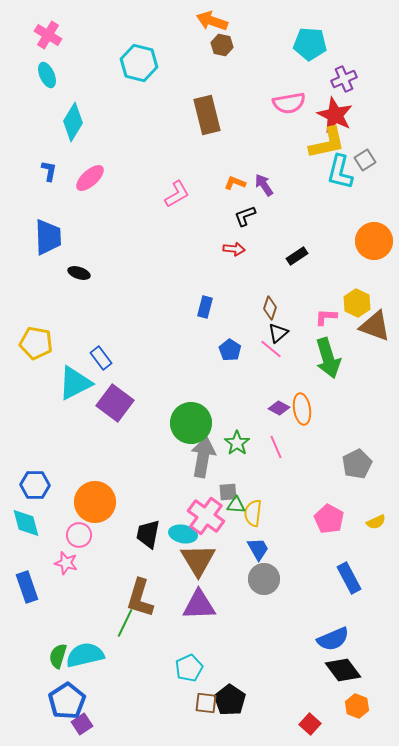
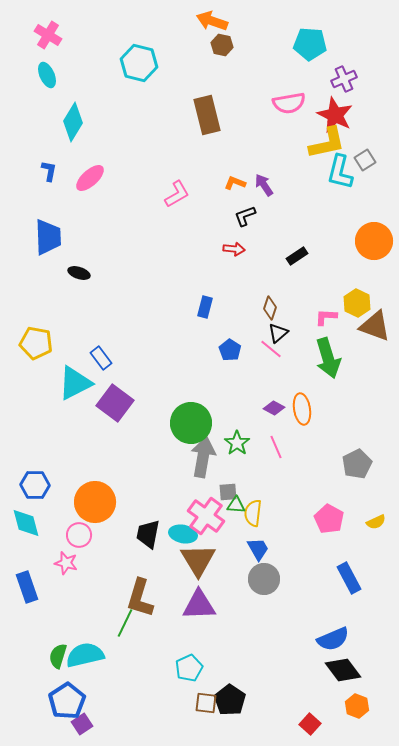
purple diamond at (279, 408): moved 5 px left
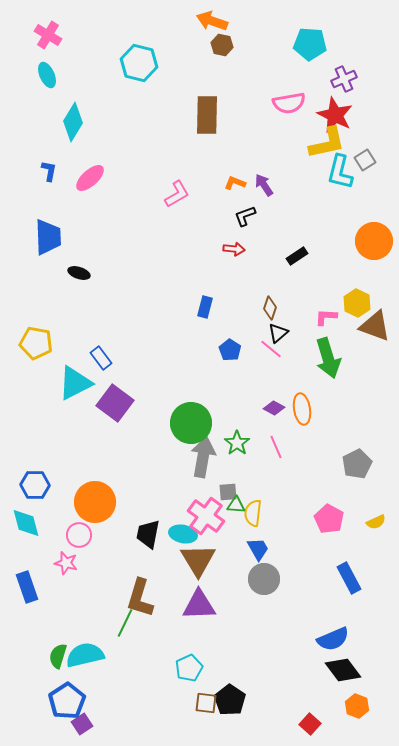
brown rectangle at (207, 115): rotated 15 degrees clockwise
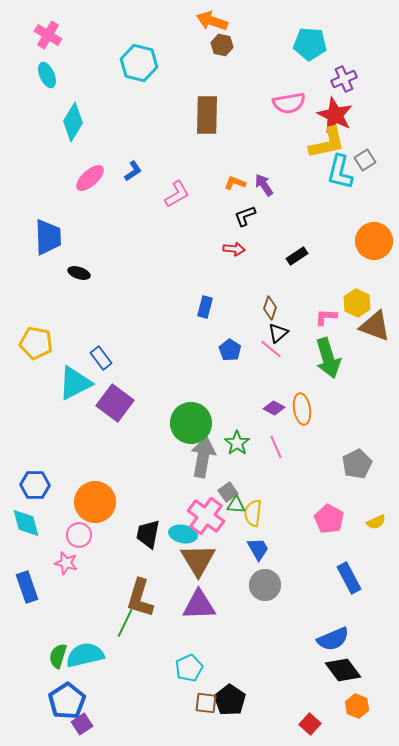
blue L-shape at (49, 171): moved 84 px right; rotated 45 degrees clockwise
gray square at (228, 492): rotated 30 degrees counterclockwise
gray circle at (264, 579): moved 1 px right, 6 px down
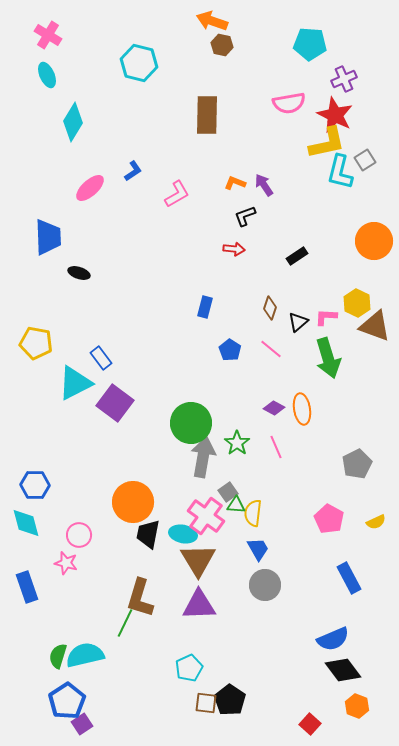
pink ellipse at (90, 178): moved 10 px down
black triangle at (278, 333): moved 20 px right, 11 px up
orange circle at (95, 502): moved 38 px right
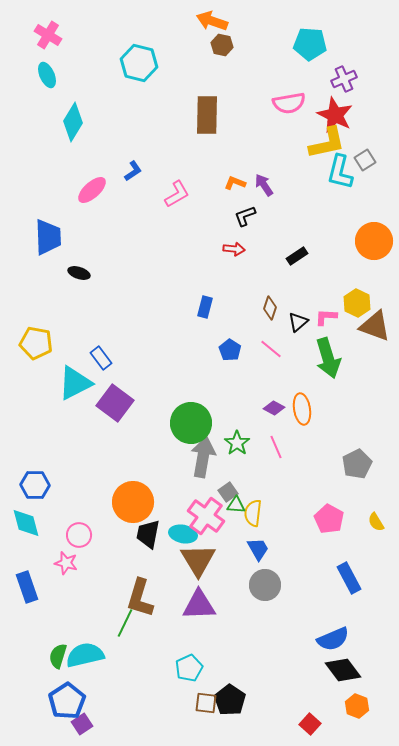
pink ellipse at (90, 188): moved 2 px right, 2 px down
yellow semicircle at (376, 522): rotated 84 degrees clockwise
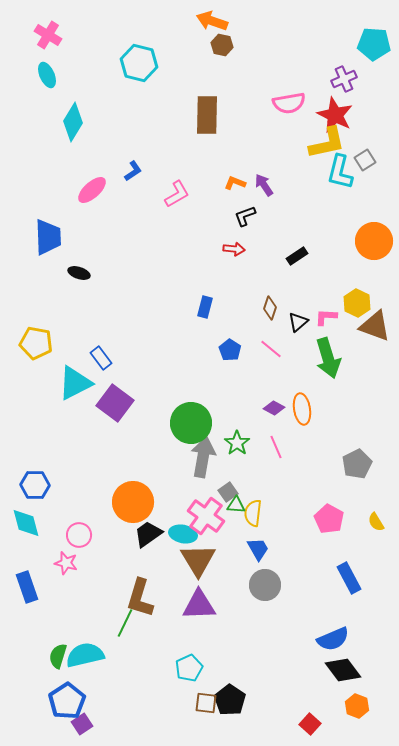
cyan pentagon at (310, 44): moved 64 px right
black trapezoid at (148, 534): rotated 44 degrees clockwise
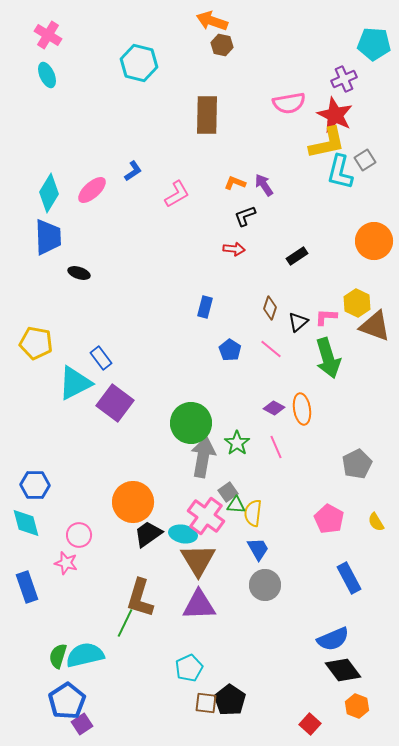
cyan diamond at (73, 122): moved 24 px left, 71 px down
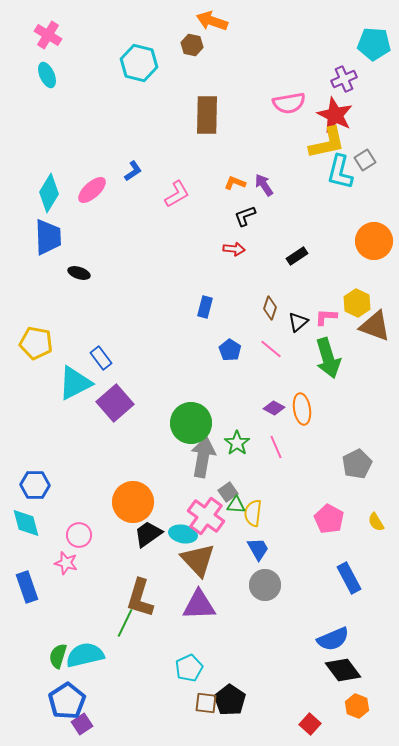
brown hexagon at (222, 45): moved 30 px left
purple square at (115, 403): rotated 12 degrees clockwise
brown triangle at (198, 560): rotated 12 degrees counterclockwise
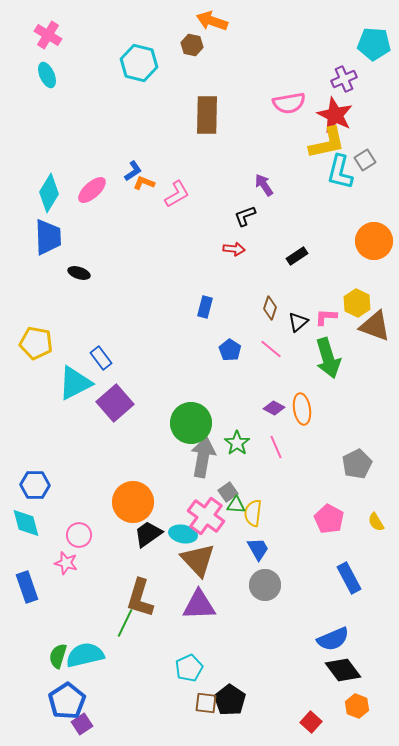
orange L-shape at (235, 183): moved 91 px left
red square at (310, 724): moved 1 px right, 2 px up
